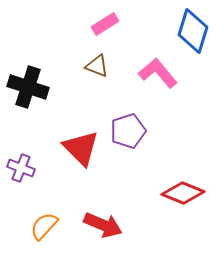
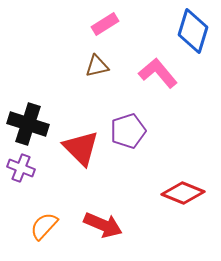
brown triangle: rotated 35 degrees counterclockwise
black cross: moved 37 px down
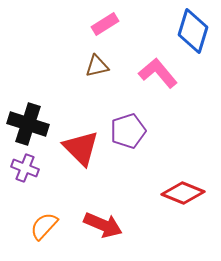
purple cross: moved 4 px right
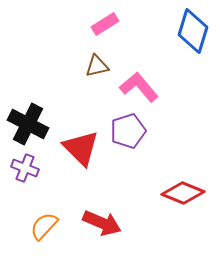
pink L-shape: moved 19 px left, 14 px down
black cross: rotated 9 degrees clockwise
red arrow: moved 1 px left, 2 px up
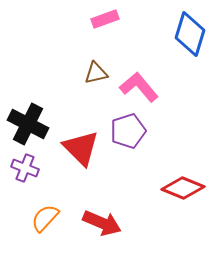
pink rectangle: moved 5 px up; rotated 12 degrees clockwise
blue diamond: moved 3 px left, 3 px down
brown triangle: moved 1 px left, 7 px down
red diamond: moved 5 px up
orange semicircle: moved 1 px right, 8 px up
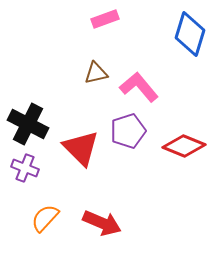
red diamond: moved 1 px right, 42 px up
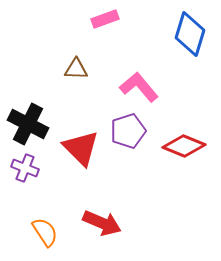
brown triangle: moved 20 px left, 4 px up; rotated 15 degrees clockwise
orange semicircle: moved 14 px down; rotated 104 degrees clockwise
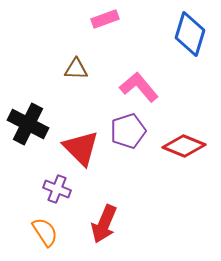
purple cross: moved 32 px right, 21 px down
red arrow: moved 2 px right, 1 px down; rotated 90 degrees clockwise
